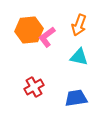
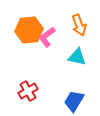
orange arrow: rotated 40 degrees counterclockwise
cyan triangle: moved 2 px left
red cross: moved 6 px left, 4 px down
blue trapezoid: moved 2 px left, 3 px down; rotated 50 degrees counterclockwise
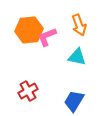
pink L-shape: rotated 15 degrees clockwise
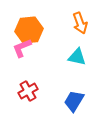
orange arrow: moved 1 px right, 2 px up
pink L-shape: moved 25 px left, 11 px down
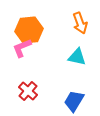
red cross: rotated 18 degrees counterclockwise
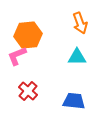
orange hexagon: moved 1 px left, 5 px down
pink L-shape: moved 5 px left, 8 px down
cyan triangle: rotated 12 degrees counterclockwise
blue trapezoid: rotated 65 degrees clockwise
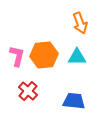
orange hexagon: moved 16 px right, 20 px down
pink L-shape: rotated 125 degrees clockwise
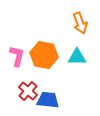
orange hexagon: rotated 16 degrees clockwise
blue trapezoid: moved 26 px left, 1 px up
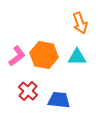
pink L-shape: rotated 40 degrees clockwise
blue trapezoid: moved 11 px right
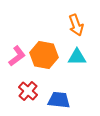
orange arrow: moved 4 px left, 2 px down
